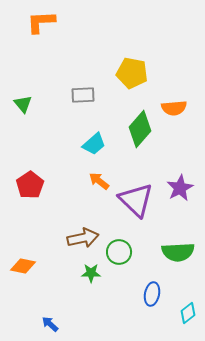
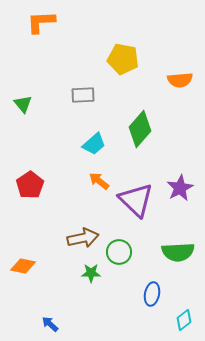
yellow pentagon: moved 9 px left, 14 px up
orange semicircle: moved 6 px right, 28 px up
cyan diamond: moved 4 px left, 7 px down
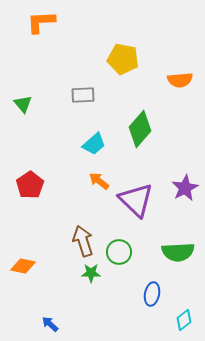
purple star: moved 5 px right
brown arrow: moved 3 px down; rotated 96 degrees counterclockwise
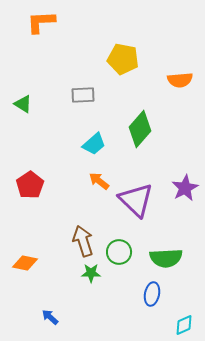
green triangle: rotated 18 degrees counterclockwise
green semicircle: moved 12 px left, 6 px down
orange diamond: moved 2 px right, 3 px up
cyan diamond: moved 5 px down; rotated 15 degrees clockwise
blue arrow: moved 7 px up
